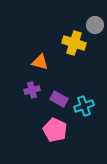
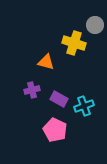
orange triangle: moved 6 px right
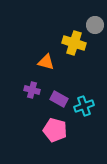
purple cross: rotated 28 degrees clockwise
pink pentagon: rotated 10 degrees counterclockwise
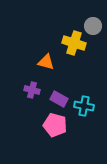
gray circle: moved 2 px left, 1 px down
cyan cross: rotated 30 degrees clockwise
pink pentagon: moved 5 px up
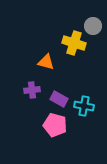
purple cross: rotated 21 degrees counterclockwise
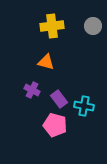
yellow cross: moved 22 px left, 17 px up; rotated 25 degrees counterclockwise
purple cross: rotated 35 degrees clockwise
purple rectangle: rotated 24 degrees clockwise
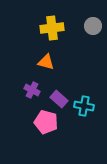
yellow cross: moved 2 px down
purple rectangle: rotated 12 degrees counterclockwise
pink pentagon: moved 9 px left, 3 px up
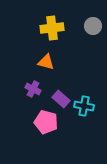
purple cross: moved 1 px right, 1 px up
purple rectangle: moved 2 px right
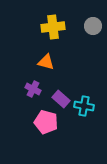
yellow cross: moved 1 px right, 1 px up
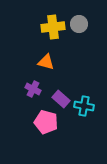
gray circle: moved 14 px left, 2 px up
